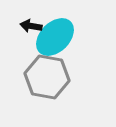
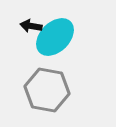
gray hexagon: moved 13 px down
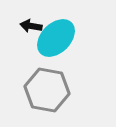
cyan ellipse: moved 1 px right, 1 px down
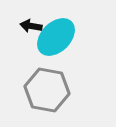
cyan ellipse: moved 1 px up
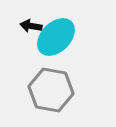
gray hexagon: moved 4 px right
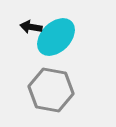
black arrow: moved 1 px down
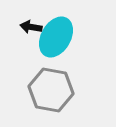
cyan ellipse: rotated 15 degrees counterclockwise
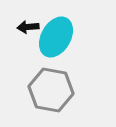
black arrow: moved 3 px left; rotated 15 degrees counterclockwise
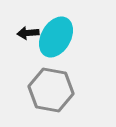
black arrow: moved 6 px down
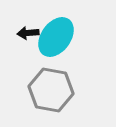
cyan ellipse: rotated 6 degrees clockwise
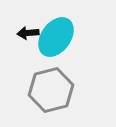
gray hexagon: rotated 24 degrees counterclockwise
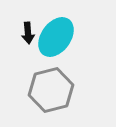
black arrow: rotated 90 degrees counterclockwise
